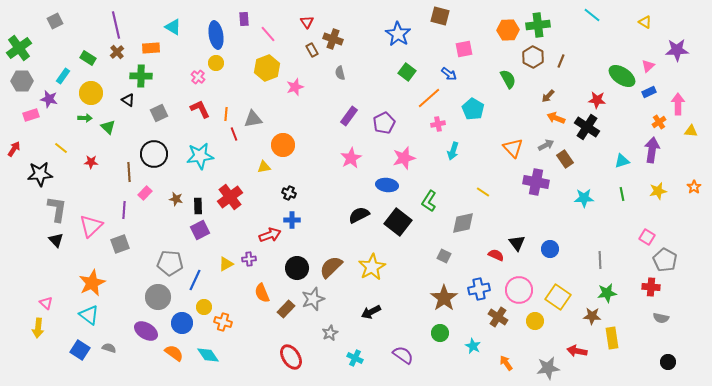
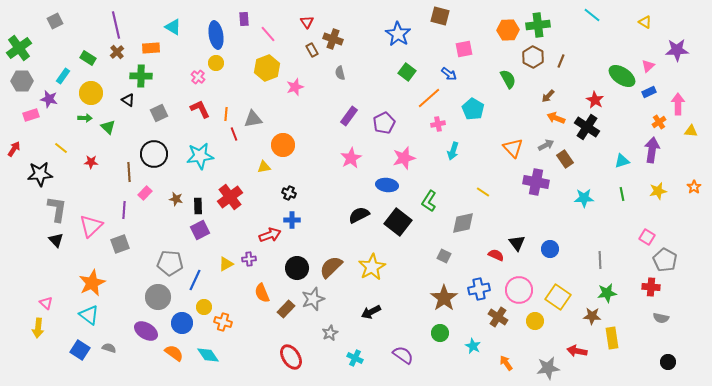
red star at (597, 100): moved 2 px left; rotated 24 degrees clockwise
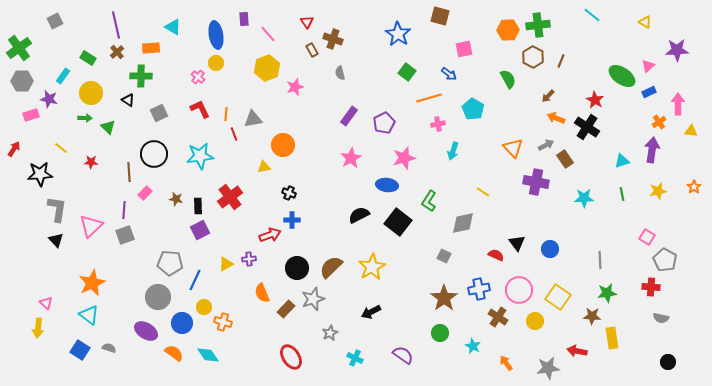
orange line at (429, 98): rotated 25 degrees clockwise
gray square at (120, 244): moved 5 px right, 9 px up
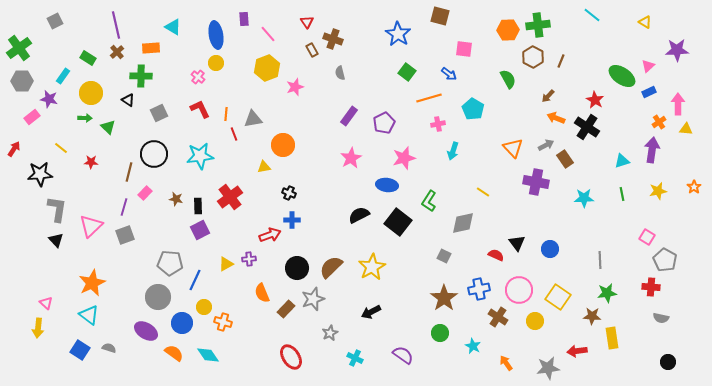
pink square at (464, 49): rotated 18 degrees clockwise
pink rectangle at (31, 115): moved 1 px right, 2 px down; rotated 21 degrees counterclockwise
yellow triangle at (691, 131): moved 5 px left, 2 px up
brown line at (129, 172): rotated 18 degrees clockwise
purple line at (124, 210): moved 3 px up; rotated 12 degrees clockwise
red arrow at (577, 351): rotated 18 degrees counterclockwise
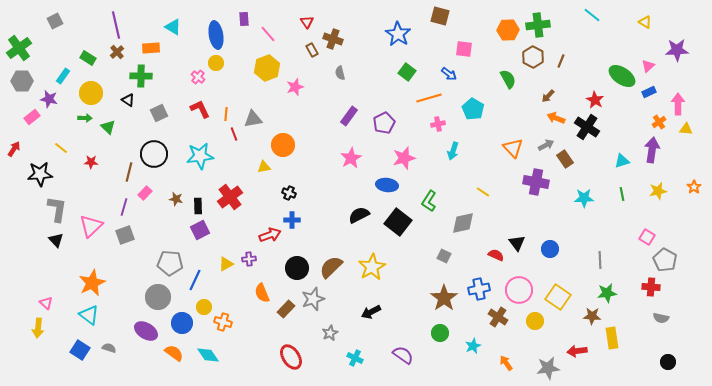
cyan star at (473, 346): rotated 21 degrees clockwise
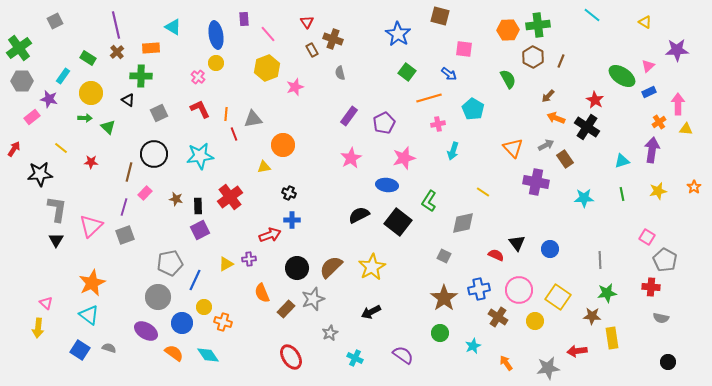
black triangle at (56, 240): rotated 14 degrees clockwise
gray pentagon at (170, 263): rotated 15 degrees counterclockwise
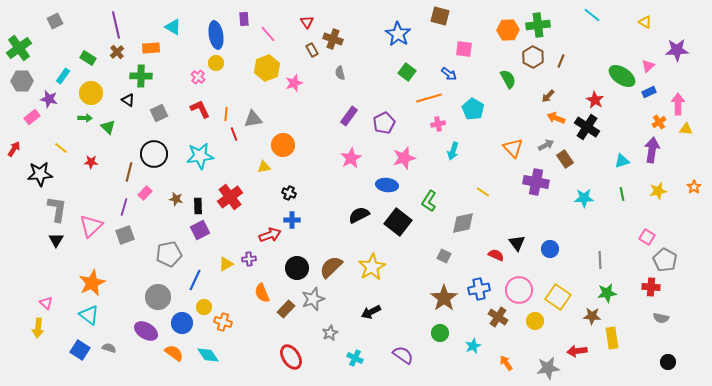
pink star at (295, 87): moved 1 px left, 4 px up
gray pentagon at (170, 263): moved 1 px left, 9 px up
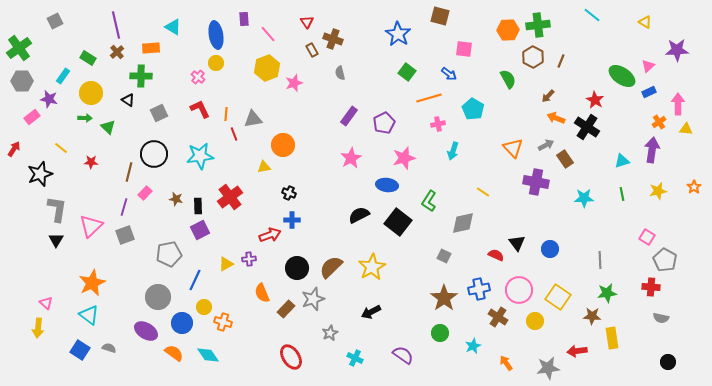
black star at (40, 174): rotated 15 degrees counterclockwise
